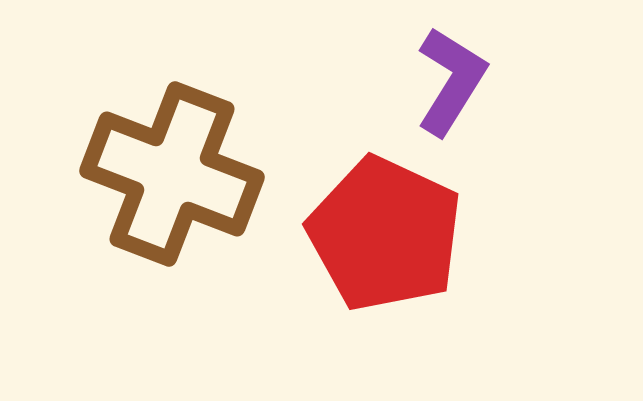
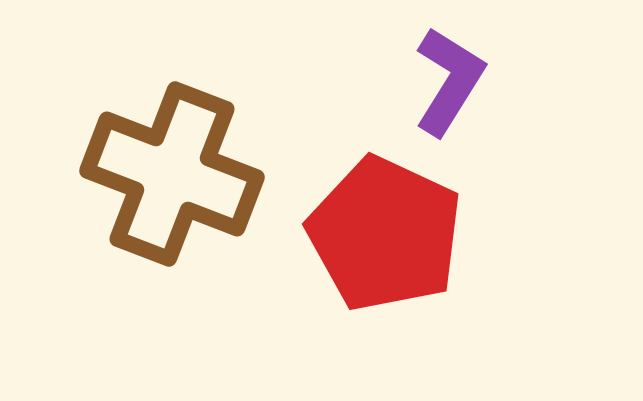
purple L-shape: moved 2 px left
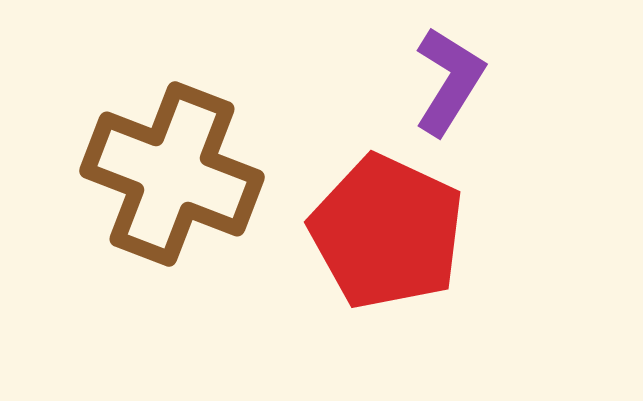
red pentagon: moved 2 px right, 2 px up
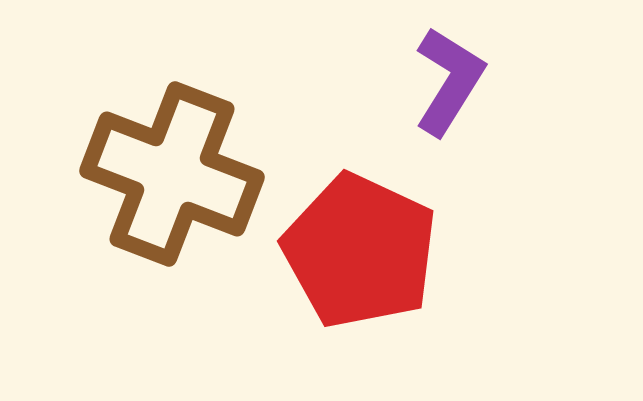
red pentagon: moved 27 px left, 19 px down
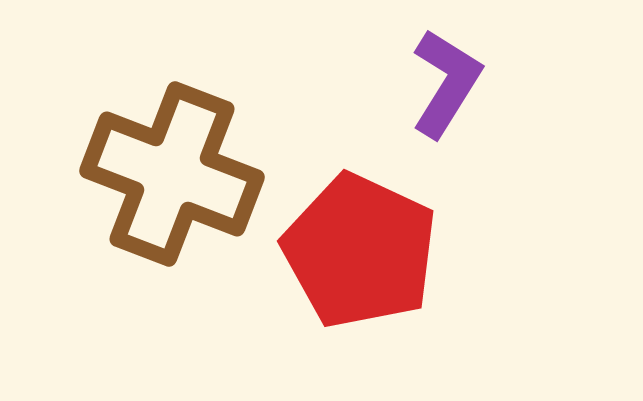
purple L-shape: moved 3 px left, 2 px down
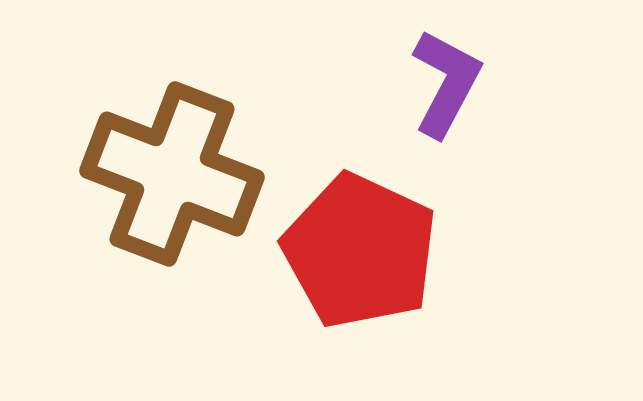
purple L-shape: rotated 4 degrees counterclockwise
